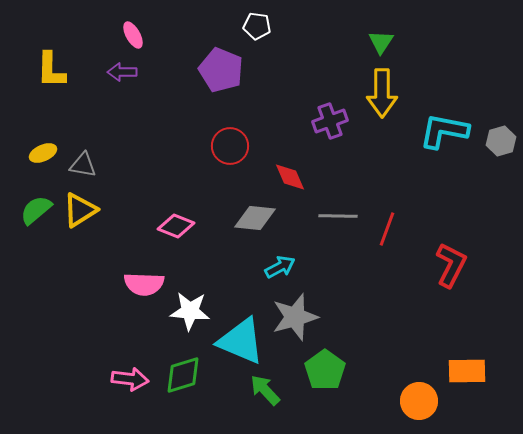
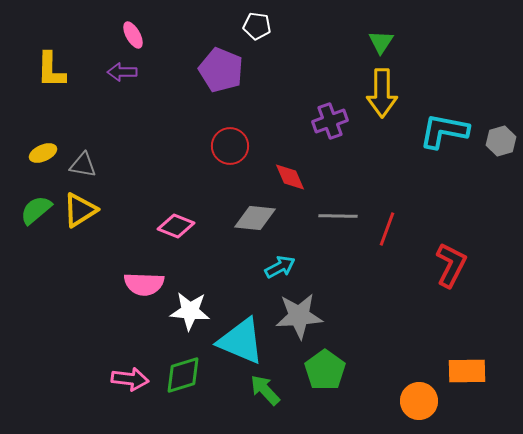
gray star: moved 4 px right, 1 px up; rotated 12 degrees clockwise
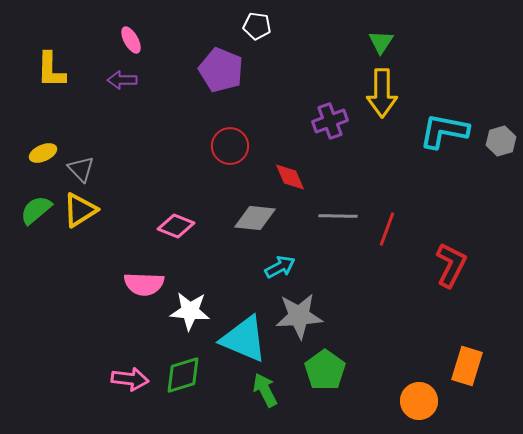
pink ellipse: moved 2 px left, 5 px down
purple arrow: moved 8 px down
gray triangle: moved 2 px left, 4 px down; rotated 36 degrees clockwise
cyan triangle: moved 3 px right, 2 px up
orange rectangle: moved 5 px up; rotated 72 degrees counterclockwise
green arrow: rotated 16 degrees clockwise
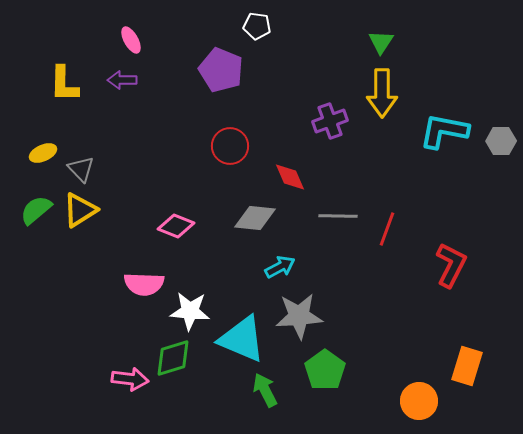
yellow L-shape: moved 13 px right, 14 px down
gray hexagon: rotated 16 degrees clockwise
cyan triangle: moved 2 px left
green diamond: moved 10 px left, 17 px up
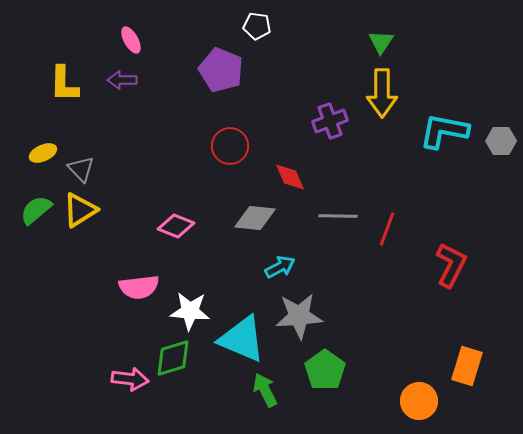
pink semicircle: moved 5 px left, 3 px down; rotated 9 degrees counterclockwise
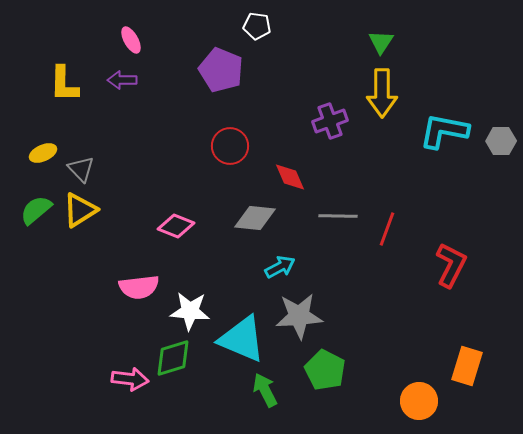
green pentagon: rotated 9 degrees counterclockwise
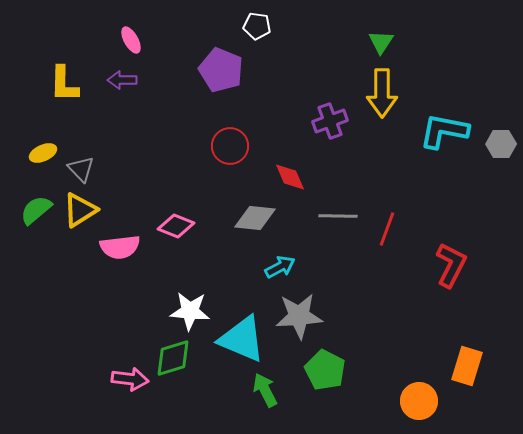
gray hexagon: moved 3 px down
pink semicircle: moved 19 px left, 40 px up
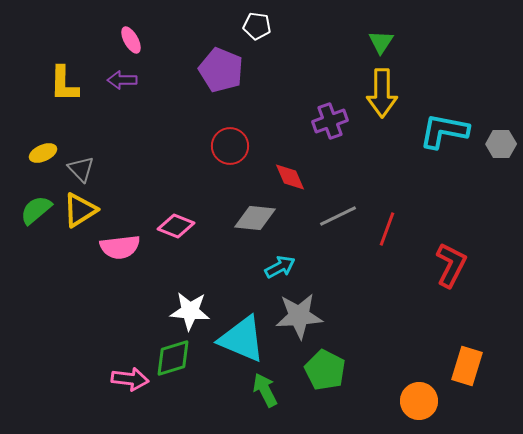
gray line: rotated 27 degrees counterclockwise
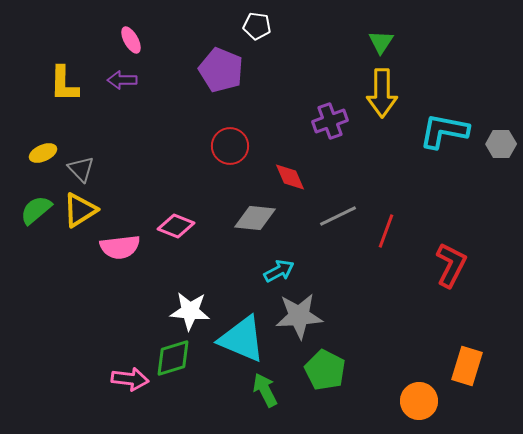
red line: moved 1 px left, 2 px down
cyan arrow: moved 1 px left, 4 px down
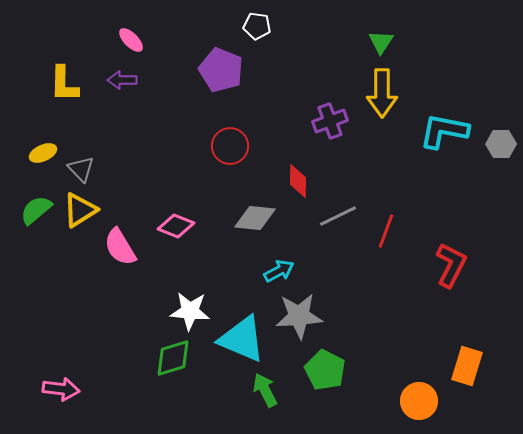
pink ellipse: rotated 16 degrees counterclockwise
red diamond: moved 8 px right, 4 px down; rotated 24 degrees clockwise
pink semicircle: rotated 66 degrees clockwise
pink arrow: moved 69 px left, 10 px down
